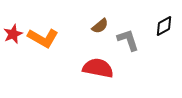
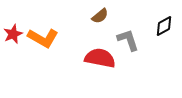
brown semicircle: moved 10 px up
red semicircle: moved 2 px right, 10 px up
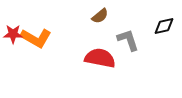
black diamond: rotated 15 degrees clockwise
red star: rotated 24 degrees clockwise
orange L-shape: moved 7 px left
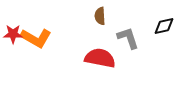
brown semicircle: rotated 126 degrees clockwise
gray L-shape: moved 2 px up
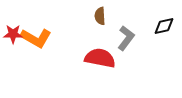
gray L-shape: moved 2 px left; rotated 55 degrees clockwise
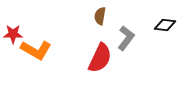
brown semicircle: rotated 12 degrees clockwise
black diamond: moved 1 px right, 1 px up; rotated 20 degrees clockwise
orange L-shape: moved 12 px down
red semicircle: rotated 104 degrees clockwise
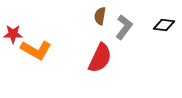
black diamond: moved 1 px left
gray L-shape: moved 2 px left, 11 px up
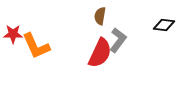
gray L-shape: moved 6 px left, 13 px down
orange L-shape: moved 4 px up; rotated 36 degrees clockwise
red semicircle: moved 5 px up
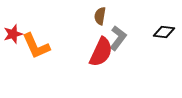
black diamond: moved 7 px down
red star: rotated 18 degrees counterclockwise
gray L-shape: moved 2 px up
red semicircle: moved 1 px right, 1 px up
